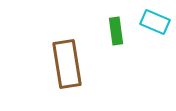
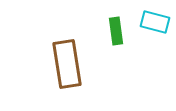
cyan rectangle: rotated 8 degrees counterclockwise
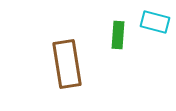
green rectangle: moved 2 px right, 4 px down; rotated 12 degrees clockwise
